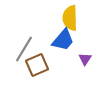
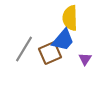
brown square: moved 13 px right, 12 px up
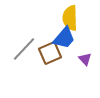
blue trapezoid: moved 1 px right, 2 px up
gray line: rotated 12 degrees clockwise
purple triangle: rotated 16 degrees counterclockwise
